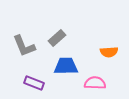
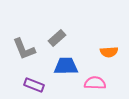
gray L-shape: moved 3 px down
purple rectangle: moved 2 px down
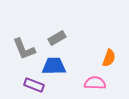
gray rectangle: rotated 12 degrees clockwise
orange semicircle: moved 6 px down; rotated 66 degrees counterclockwise
blue trapezoid: moved 12 px left
